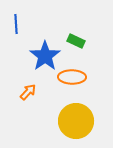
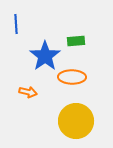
green rectangle: rotated 30 degrees counterclockwise
orange arrow: rotated 60 degrees clockwise
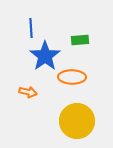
blue line: moved 15 px right, 4 px down
green rectangle: moved 4 px right, 1 px up
yellow circle: moved 1 px right
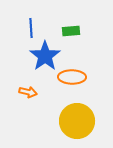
green rectangle: moved 9 px left, 9 px up
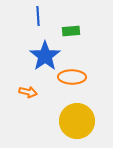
blue line: moved 7 px right, 12 px up
